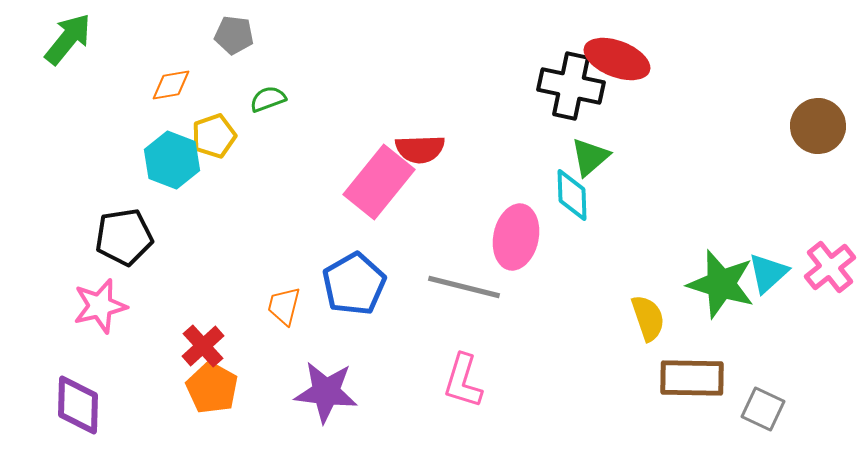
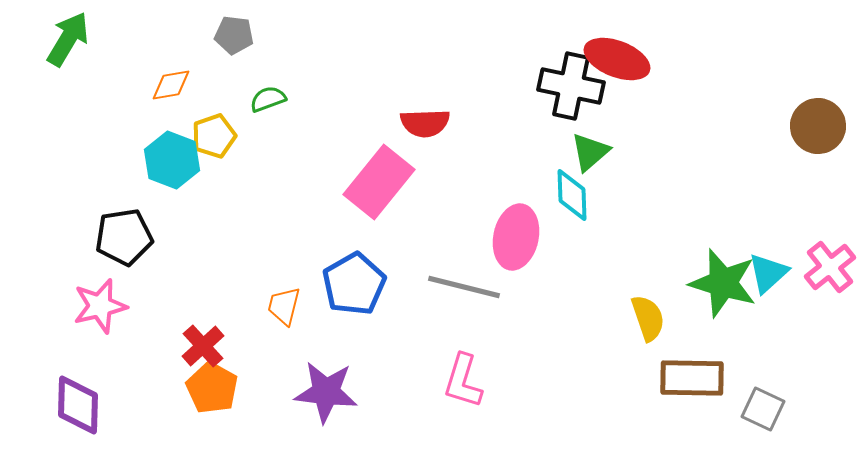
green arrow: rotated 8 degrees counterclockwise
red semicircle: moved 5 px right, 26 px up
green triangle: moved 5 px up
green star: moved 2 px right, 1 px up
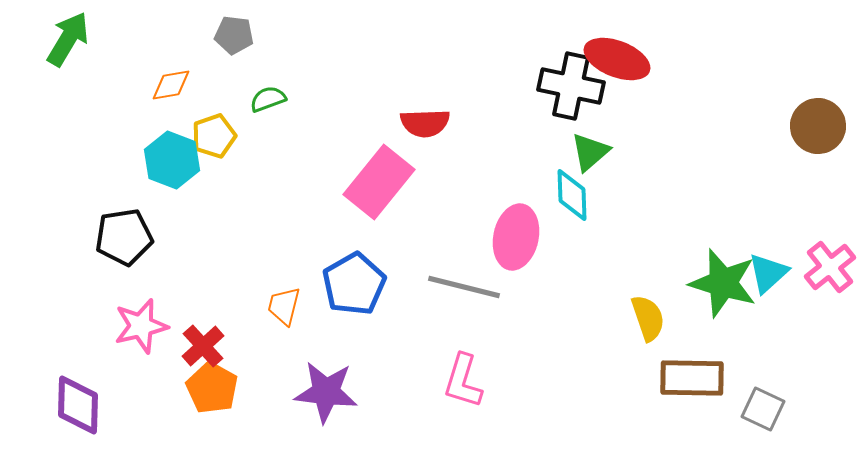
pink star: moved 41 px right, 20 px down
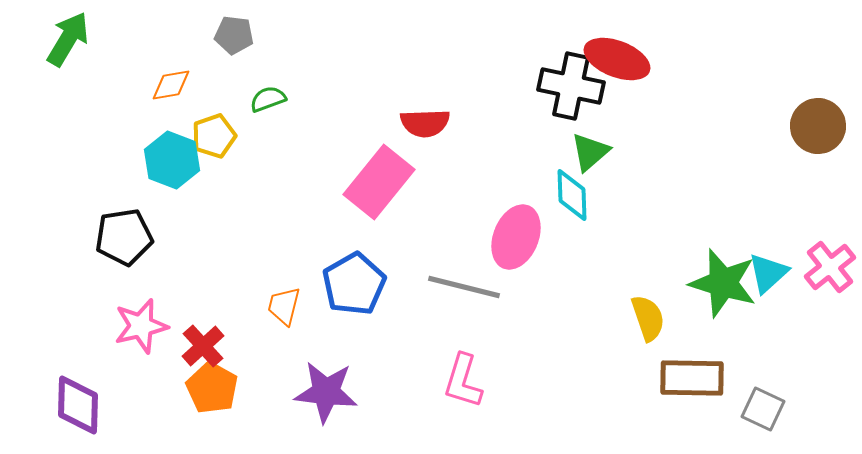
pink ellipse: rotated 10 degrees clockwise
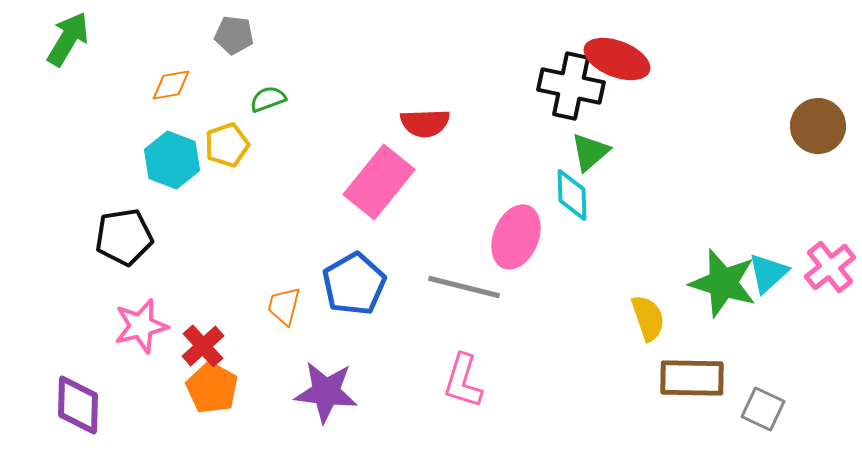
yellow pentagon: moved 13 px right, 9 px down
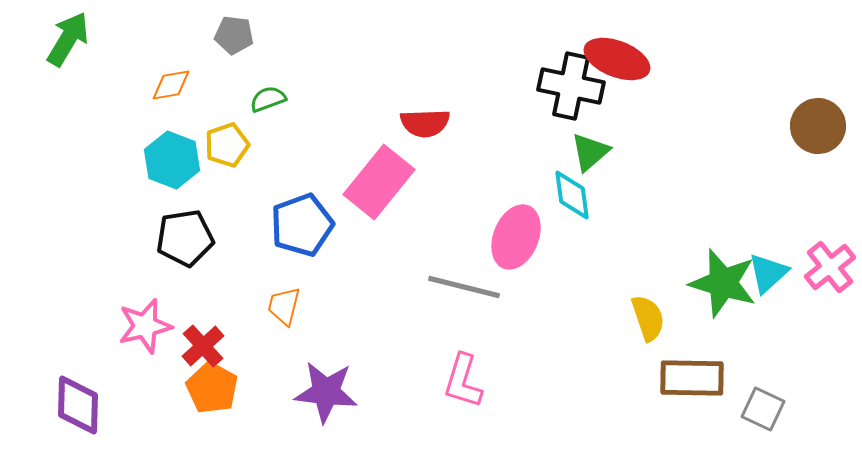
cyan diamond: rotated 6 degrees counterclockwise
black pentagon: moved 61 px right, 1 px down
blue pentagon: moved 52 px left, 59 px up; rotated 10 degrees clockwise
pink star: moved 4 px right
